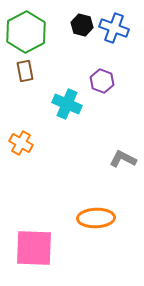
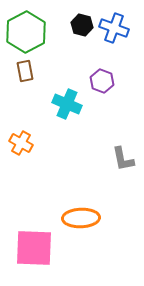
gray L-shape: rotated 128 degrees counterclockwise
orange ellipse: moved 15 px left
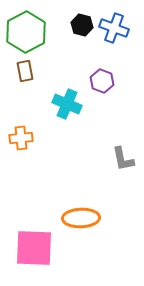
orange cross: moved 5 px up; rotated 35 degrees counterclockwise
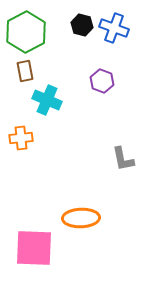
cyan cross: moved 20 px left, 4 px up
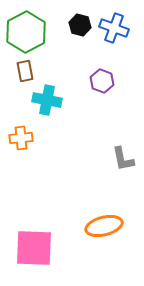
black hexagon: moved 2 px left
cyan cross: rotated 12 degrees counterclockwise
orange ellipse: moved 23 px right, 8 px down; rotated 12 degrees counterclockwise
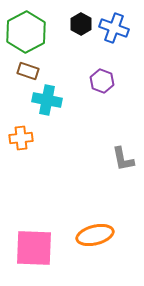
black hexagon: moved 1 px right, 1 px up; rotated 15 degrees clockwise
brown rectangle: moved 3 px right; rotated 60 degrees counterclockwise
orange ellipse: moved 9 px left, 9 px down
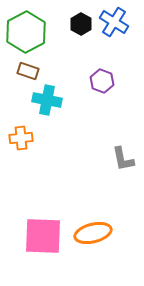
blue cross: moved 6 px up; rotated 12 degrees clockwise
orange ellipse: moved 2 px left, 2 px up
pink square: moved 9 px right, 12 px up
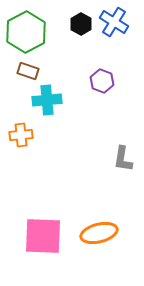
cyan cross: rotated 16 degrees counterclockwise
orange cross: moved 3 px up
gray L-shape: rotated 20 degrees clockwise
orange ellipse: moved 6 px right
